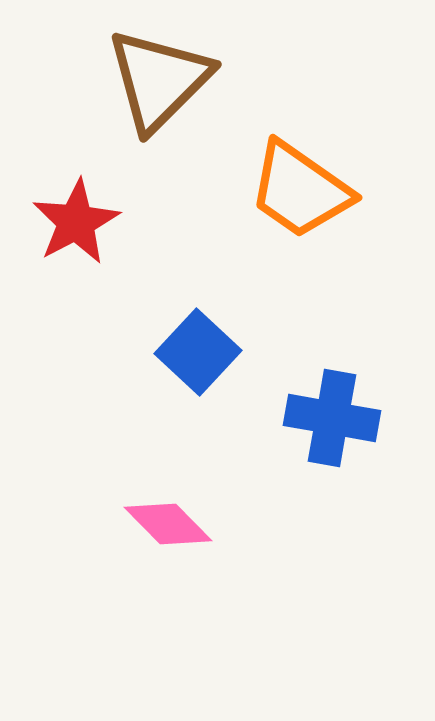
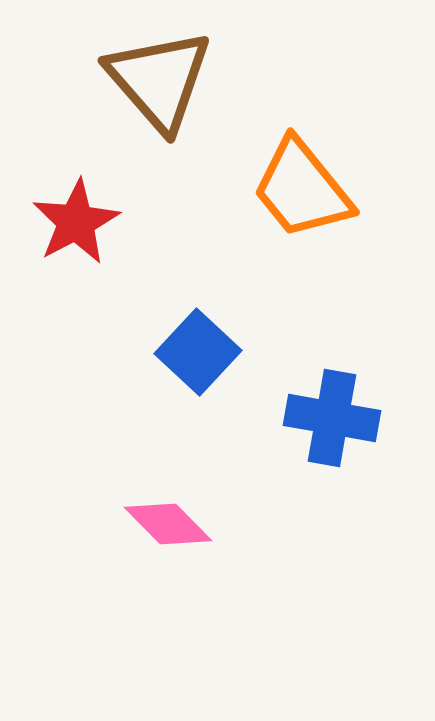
brown triangle: rotated 26 degrees counterclockwise
orange trapezoid: moved 2 px right, 1 px up; rotated 16 degrees clockwise
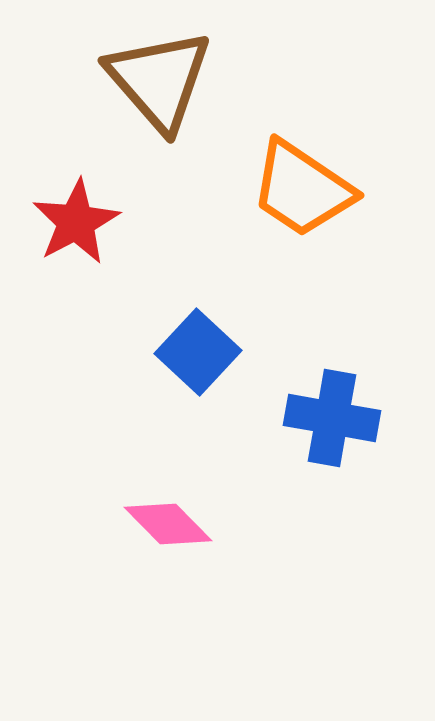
orange trapezoid: rotated 17 degrees counterclockwise
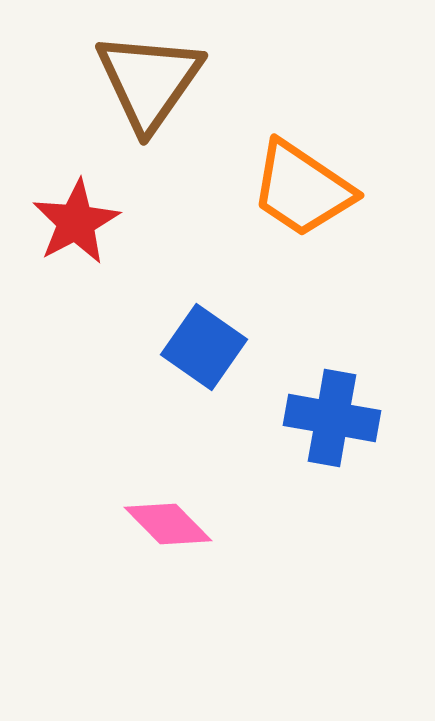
brown triangle: moved 10 px left, 1 px down; rotated 16 degrees clockwise
blue square: moved 6 px right, 5 px up; rotated 8 degrees counterclockwise
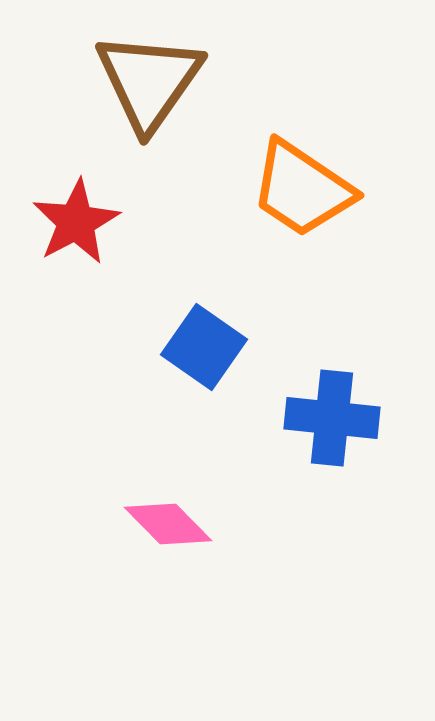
blue cross: rotated 4 degrees counterclockwise
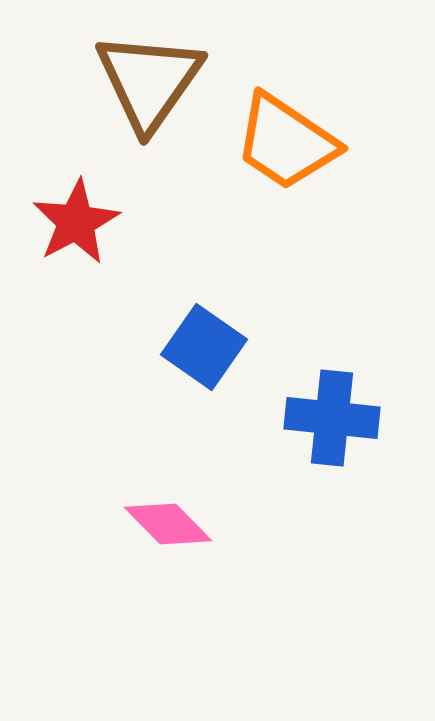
orange trapezoid: moved 16 px left, 47 px up
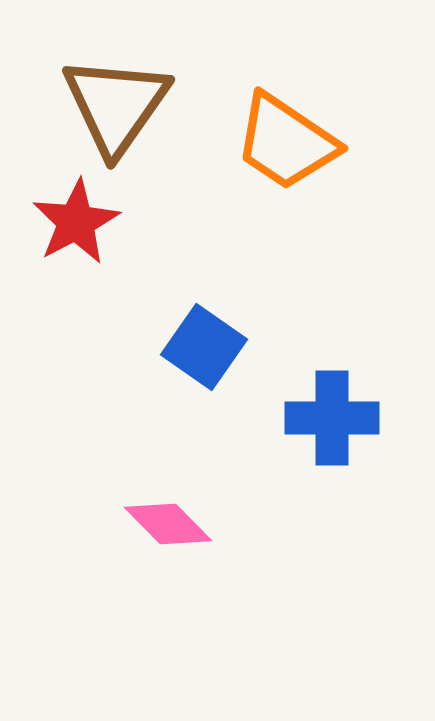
brown triangle: moved 33 px left, 24 px down
blue cross: rotated 6 degrees counterclockwise
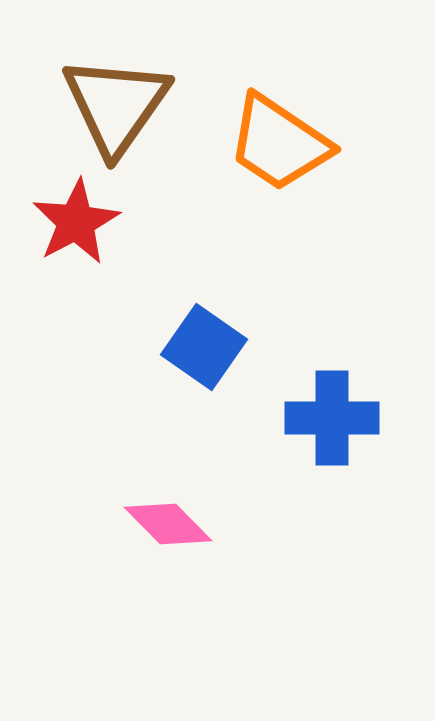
orange trapezoid: moved 7 px left, 1 px down
